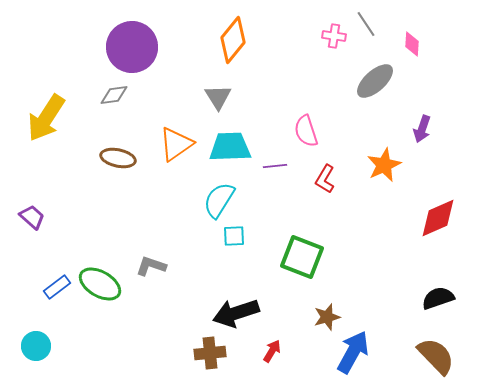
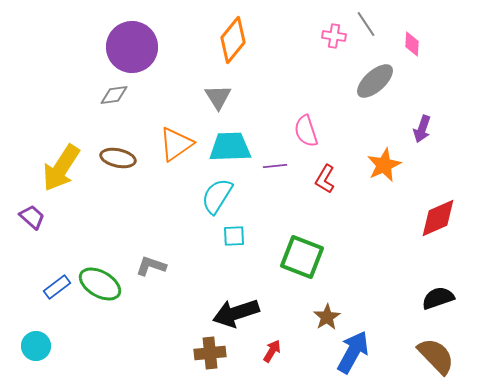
yellow arrow: moved 15 px right, 50 px down
cyan semicircle: moved 2 px left, 4 px up
brown star: rotated 16 degrees counterclockwise
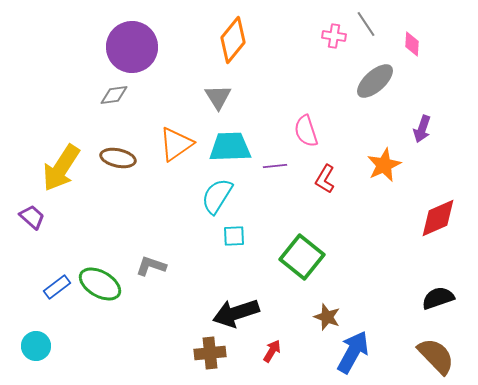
green square: rotated 18 degrees clockwise
brown star: rotated 20 degrees counterclockwise
